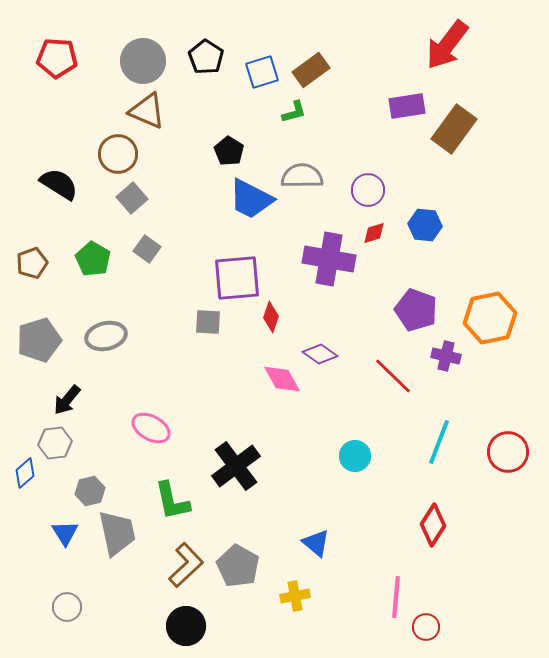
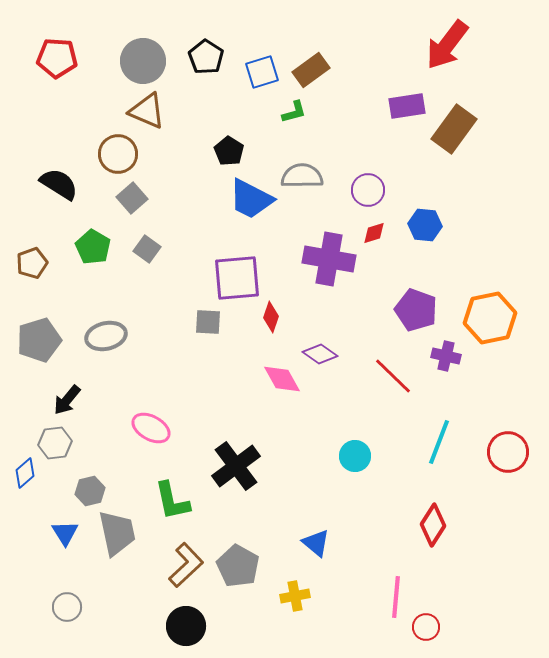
green pentagon at (93, 259): moved 12 px up
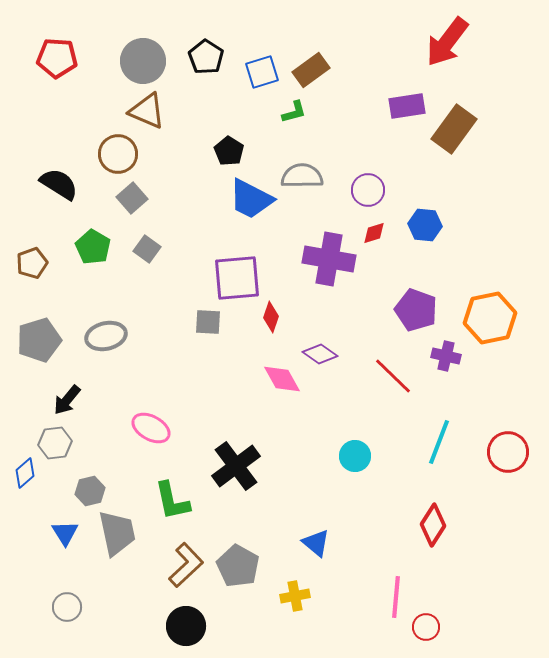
red arrow at (447, 45): moved 3 px up
